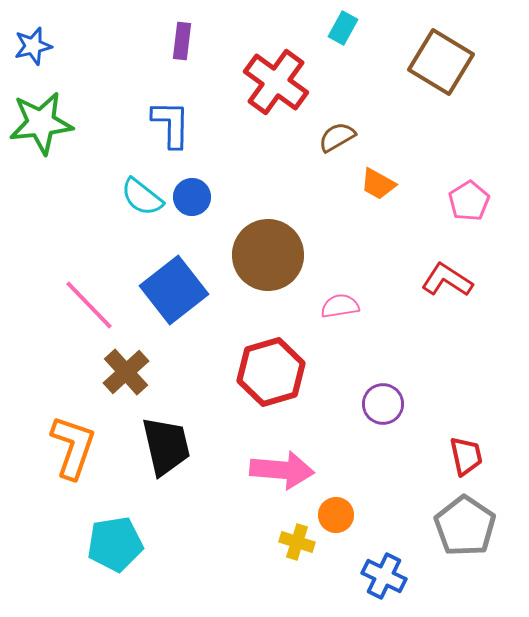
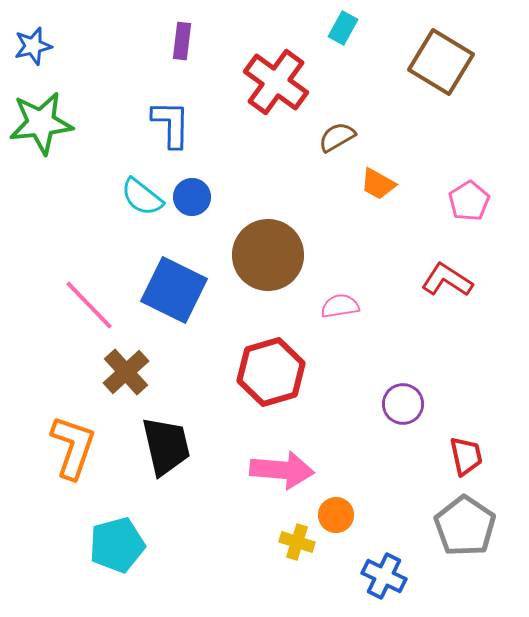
blue square: rotated 26 degrees counterclockwise
purple circle: moved 20 px right
cyan pentagon: moved 2 px right, 1 px down; rotated 6 degrees counterclockwise
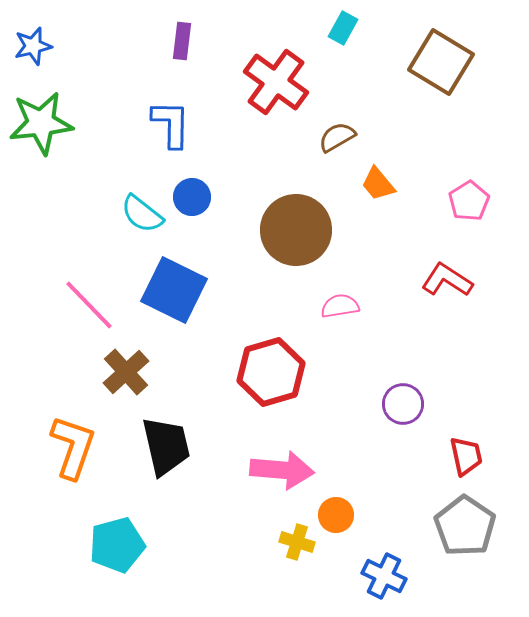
orange trapezoid: rotated 21 degrees clockwise
cyan semicircle: moved 17 px down
brown circle: moved 28 px right, 25 px up
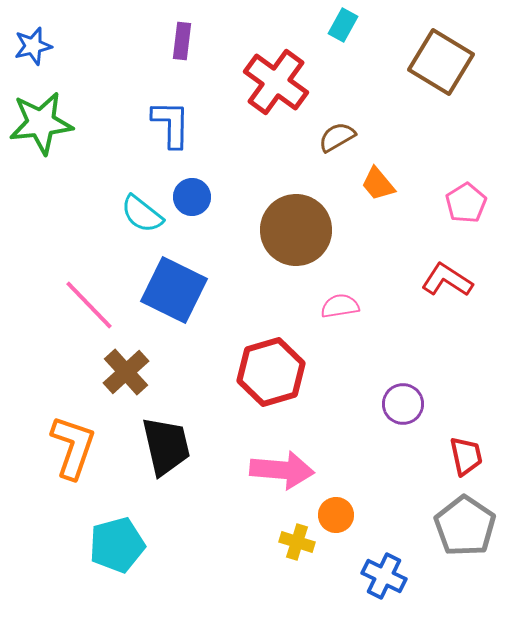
cyan rectangle: moved 3 px up
pink pentagon: moved 3 px left, 2 px down
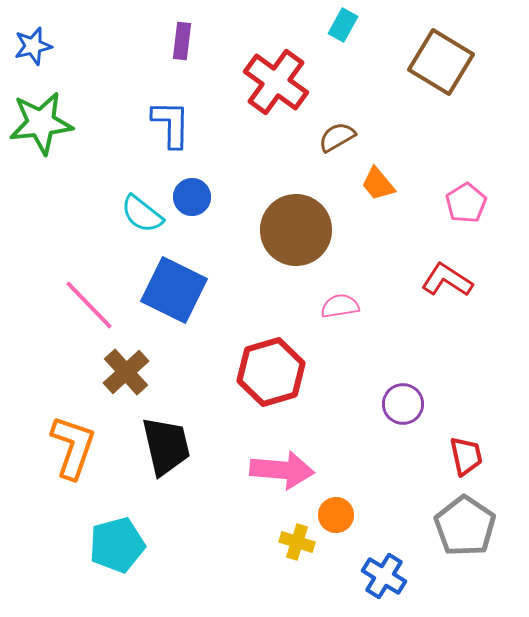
blue cross: rotated 6 degrees clockwise
